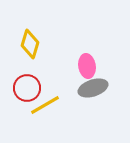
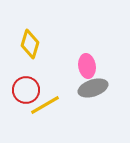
red circle: moved 1 px left, 2 px down
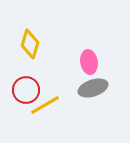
pink ellipse: moved 2 px right, 4 px up
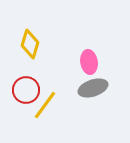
yellow line: rotated 24 degrees counterclockwise
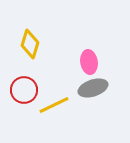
red circle: moved 2 px left
yellow line: moved 9 px right; rotated 28 degrees clockwise
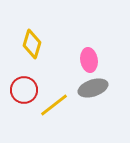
yellow diamond: moved 2 px right
pink ellipse: moved 2 px up
yellow line: rotated 12 degrees counterclockwise
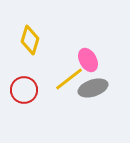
yellow diamond: moved 2 px left, 4 px up
pink ellipse: moved 1 px left; rotated 20 degrees counterclockwise
yellow line: moved 15 px right, 26 px up
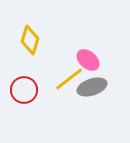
pink ellipse: rotated 20 degrees counterclockwise
gray ellipse: moved 1 px left, 1 px up
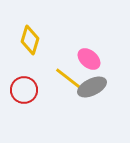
pink ellipse: moved 1 px right, 1 px up
yellow line: rotated 76 degrees clockwise
gray ellipse: rotated 8 degrees counterclockwise
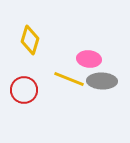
pink ellipse: rotated 35 degrees counterclockwise
yellow line: rotated 16 degrees counterclockwise
gray ellipse: moved 10 px right, 6 px up; rotated 28 degrees clockwise
